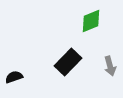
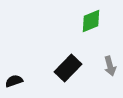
black rectangle: moved 6 px down
black semicircle: moved 4 px down
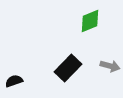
green diamond: moved 1 px left
gray arrow: rotated 60 degrees counterclockwise
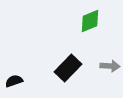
gray arrow: rotated 12 degrees counterclockwise
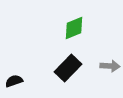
green diamond: moved 16 px left, 7 px down
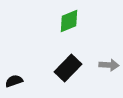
green diamond: moved 5 px left, 7 px up
gray arrow: moved 1 px left, 1 px up
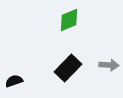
green diamond: moved 1 px up
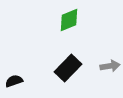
gray arrow: moved 1 px right, 1 px down; rotated 12 degrees counterclockwise
